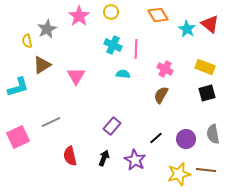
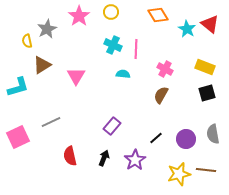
purple star: rotated 10 degrees clockwise
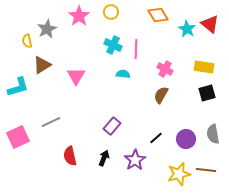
yellow rectangle: moved 1 px left; rotated 12 degrees counterclockwise
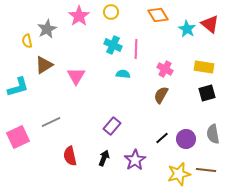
brown triangle: moved 2 px right
black line: moved 6 px right
